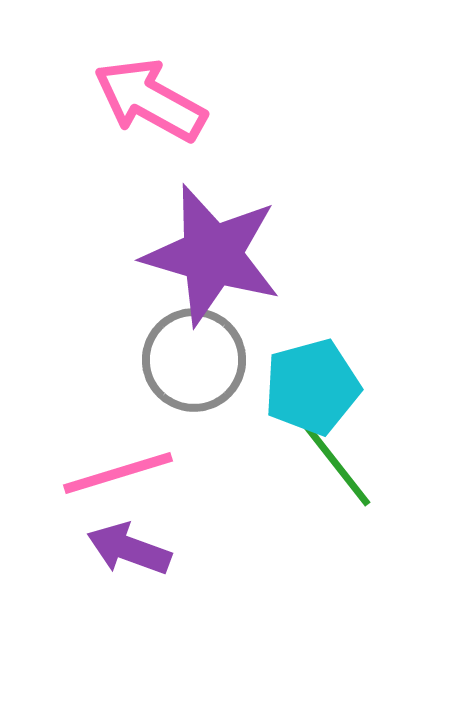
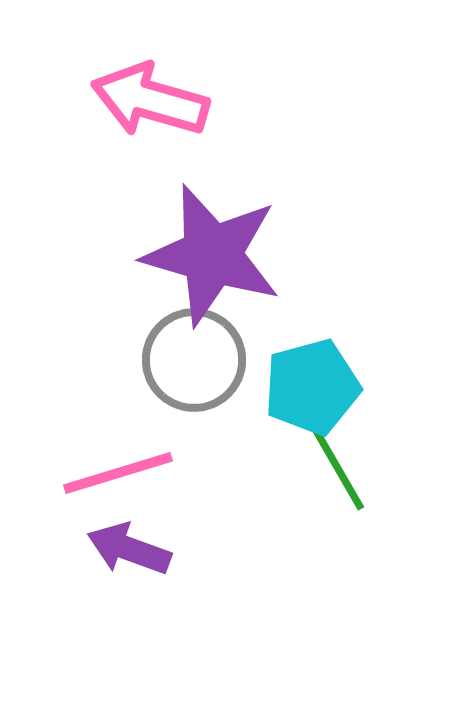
pink arrow: rotated 13 degrees counterclockwise
green line: rotated 8 degrees clockwise
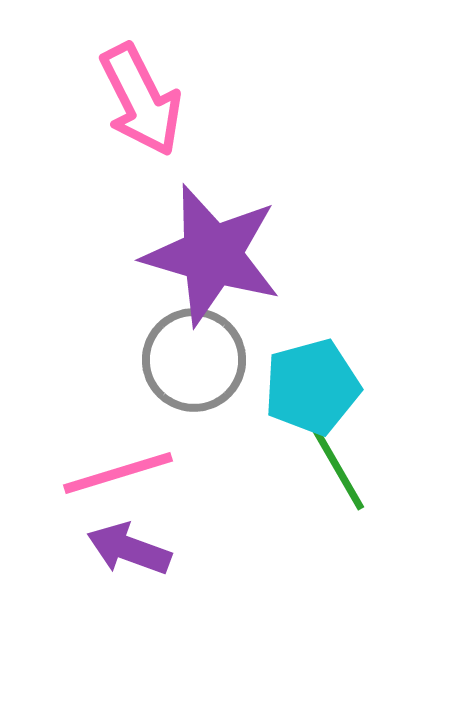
pink arrow: moved 9 px left; rotated 133 degrees counterclockwise
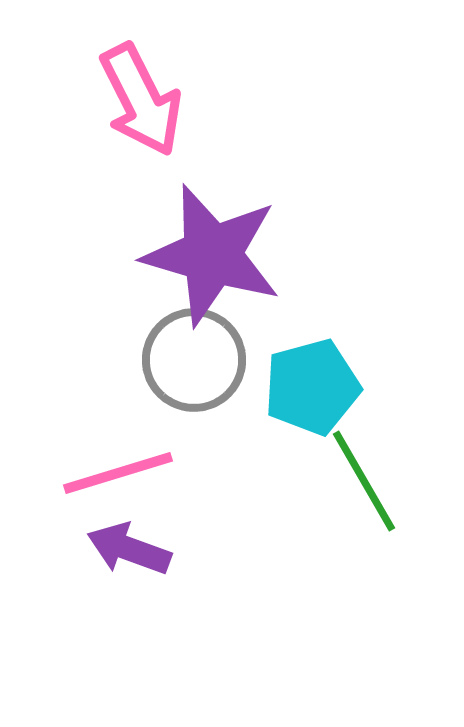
green line: moved 31 px right, 21 px down
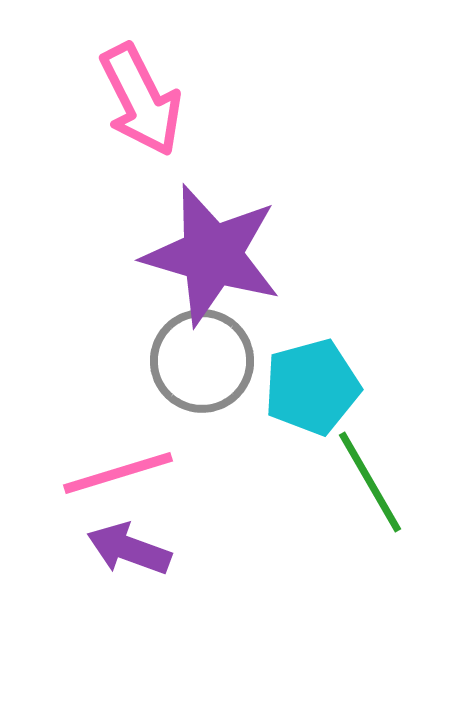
gray circle: moved 8 px right, 1 px down
green line: moved 6 px right, 1 px down
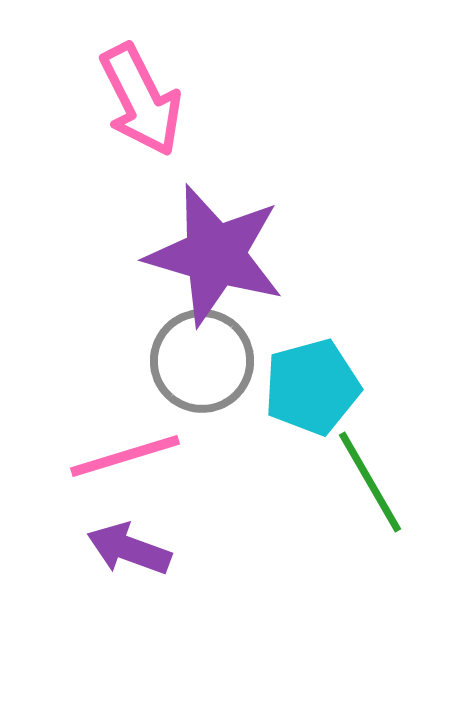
purple star: moved 3 px right
pink line: moved 7 px right, 17 px up
